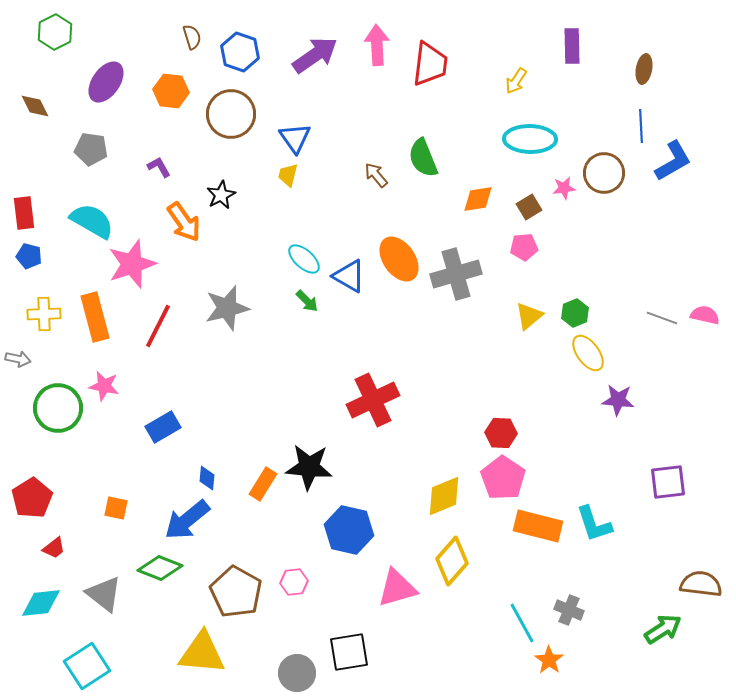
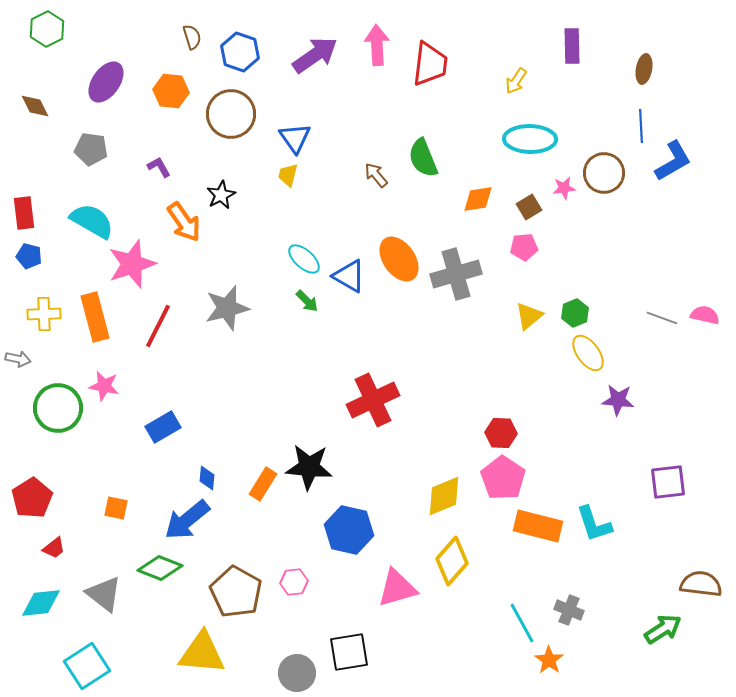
green hexagon at (55, 32): moved 8 px left, 3 px up
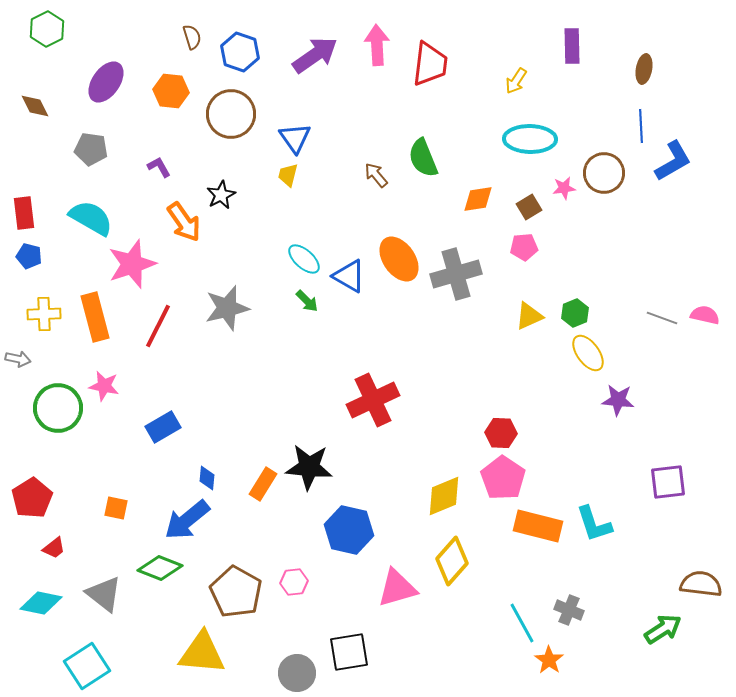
cyan semicircle at (92, 221): moved 1 px left, 3 px up
yellow triangle at (529, 316): rotated 16 degrees clockwise
cyan diamond at (41, 603): rotated 18 degrees clockwise
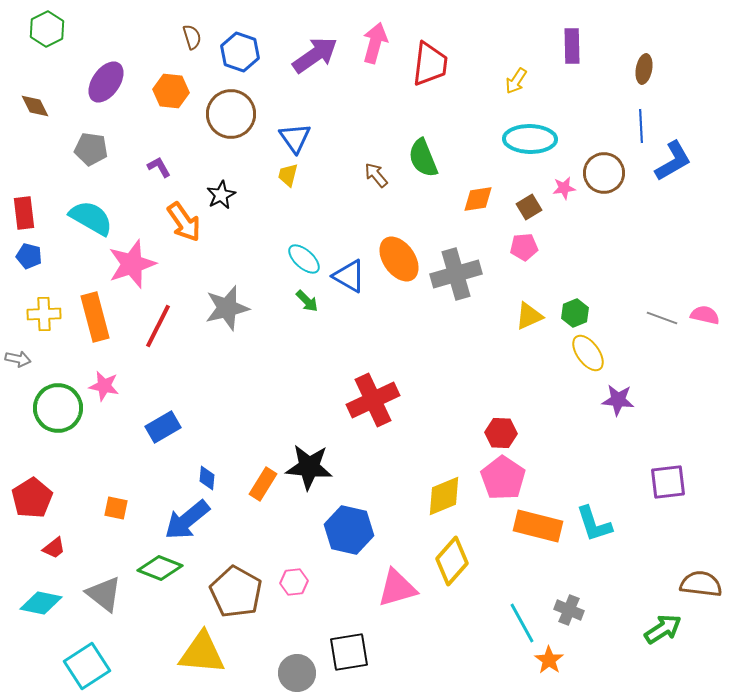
pink arrow at (377, 45): moved 2 px left, 2 px up; rotated 18 degrees clockwise
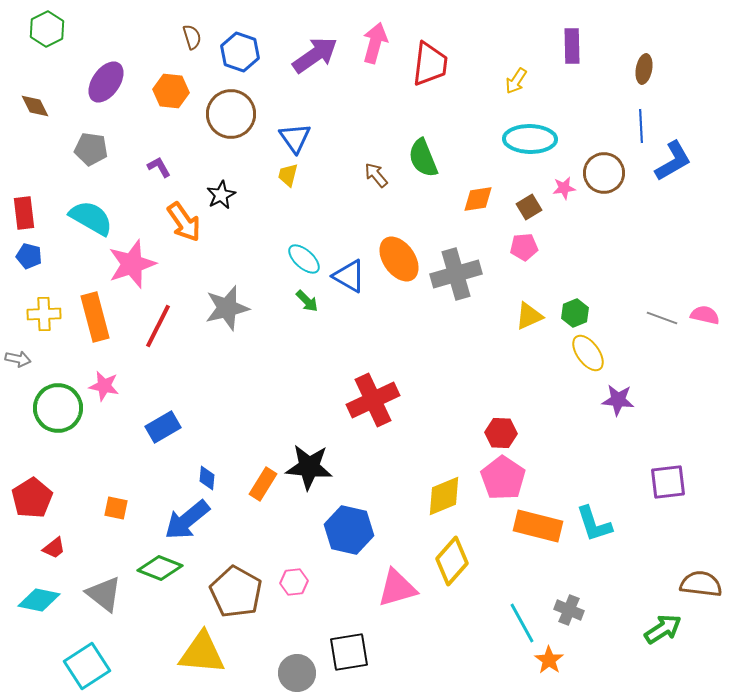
cyan diamond at (41, 603): moved 2 px left, 3 px up
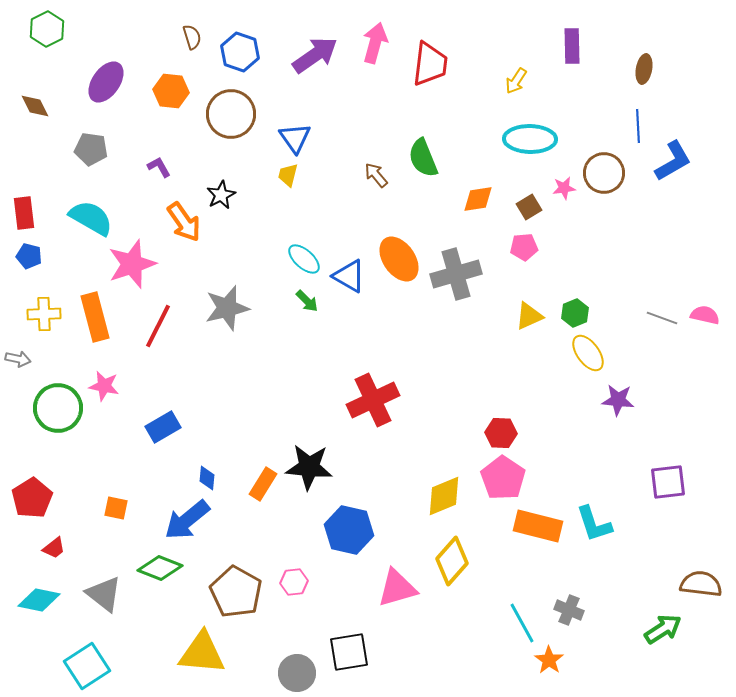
blue line at (641, 126): moved 3 px left
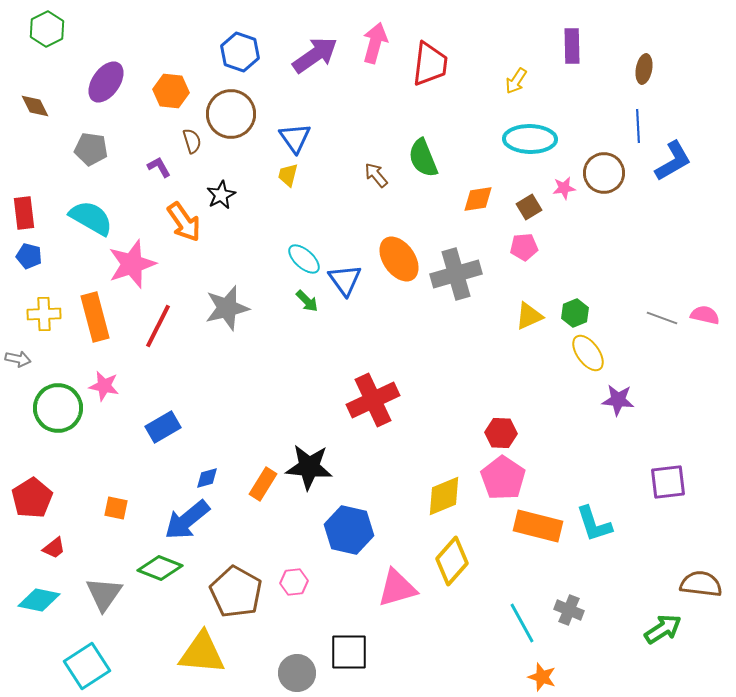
brown semicircle at (192, 37): moved 104 px down
blue triangle at (349, 276): moved 4 px left, 4 px down; rotated 24 degrees clockwise
blue diamond at (207, 478): rotated 70 degrees clockwise
gray triangle at (104, 594): rotated 27 degrees clockwise
black square at (349, 652): rotated 9 degrees clockwise
orange star at (549, 660): moved 7 px left, 17 px down; rotated 16 degrees counterclockwise
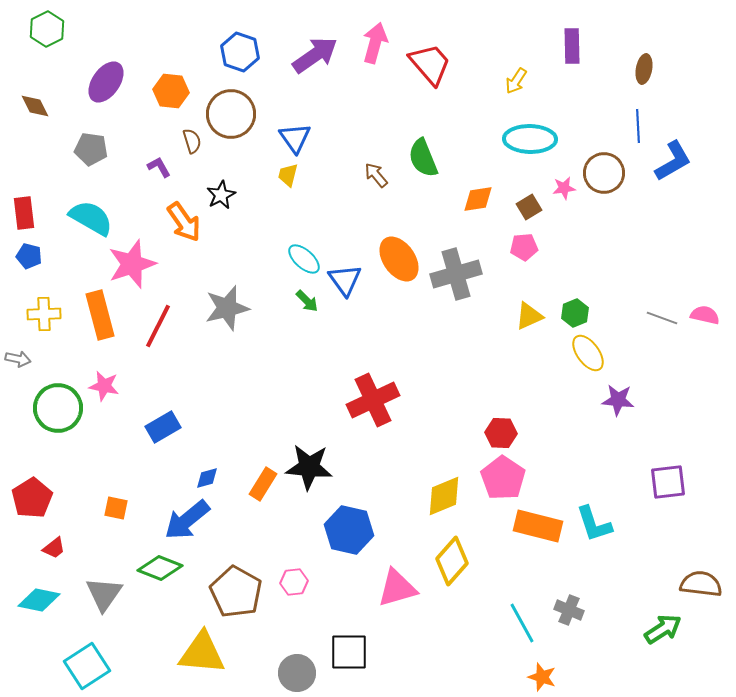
red trapezoid at (430, 64): rotated 48 degrees counterclockwise
orange rectangle at (95, 317): moved 5 px right, 2 px up
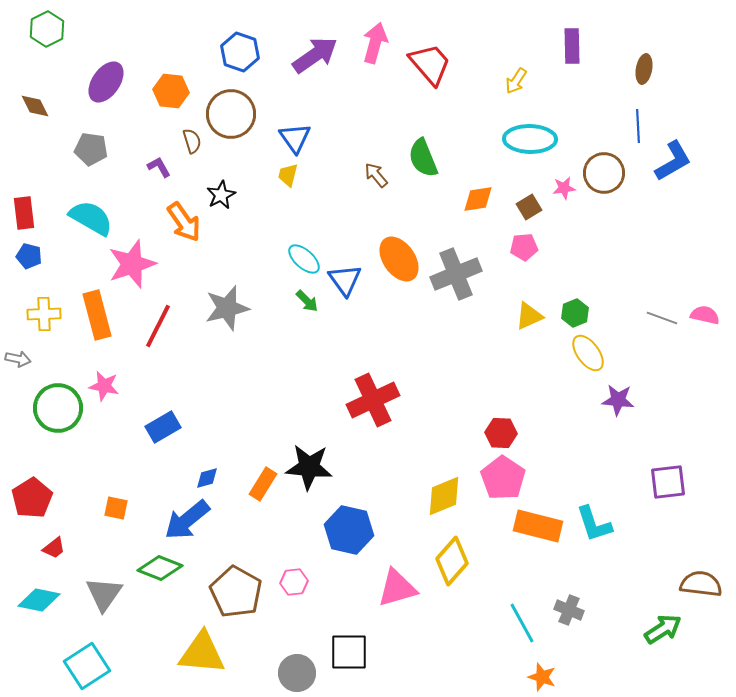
gray cross at (456, 274): rotated 6 degrees counterclockwise
orange rectangle at (100, 315): moved 3 px left
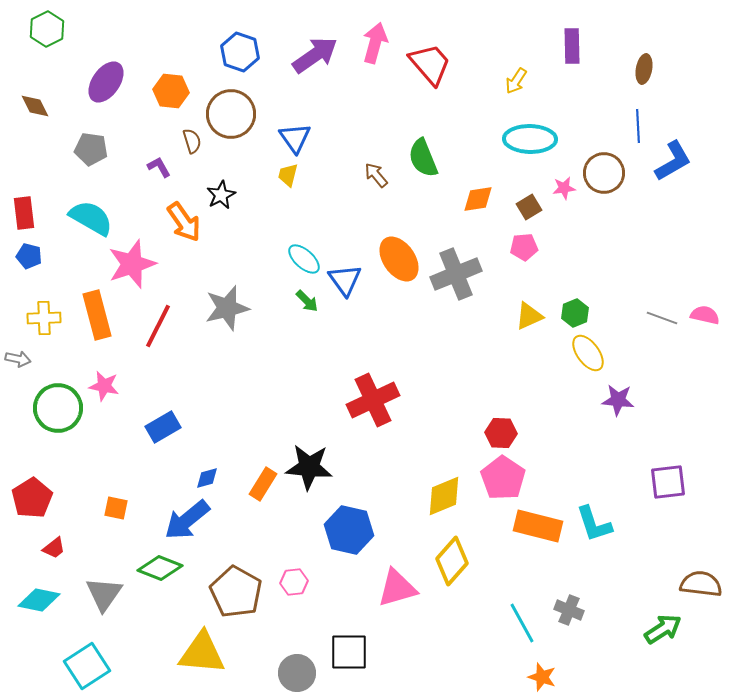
yellow cross at (44, 314): moved 4 px down
